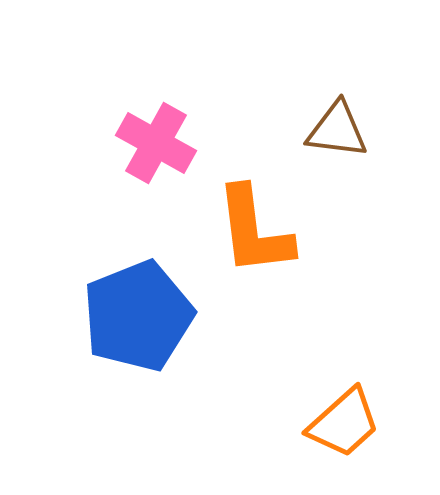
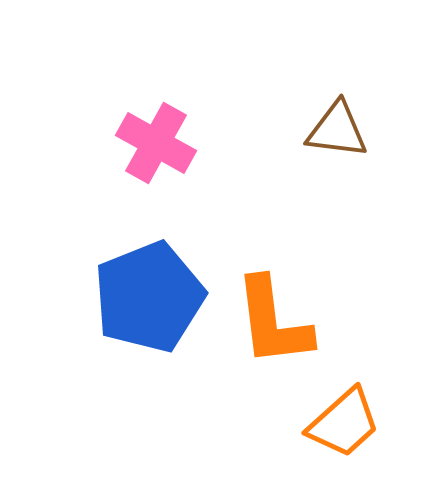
orange L-shape: moved 19 px right, 91 px down
blue pentagon: moved 11 px right, 19 px up
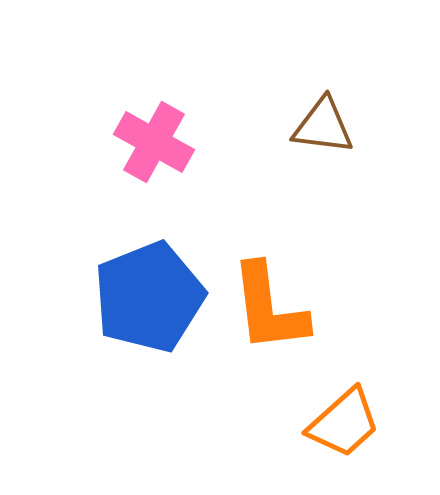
brown triangle: moved 14 px left, 4 px up
pink cross: moved 2 px left, 1 px up
orange L-shape: moved 4 px left, 14 px up
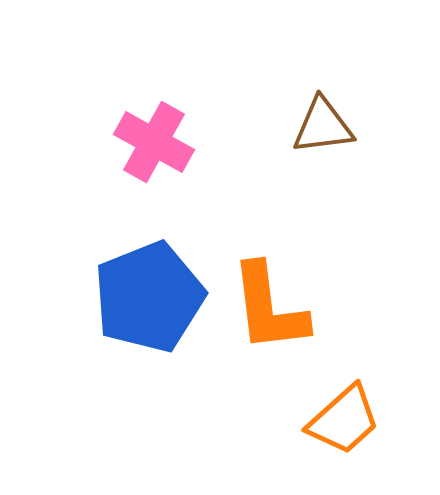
brown triangle: rotated 14 degrees counterclockwise
orange trapezoid: moved 3 px up
